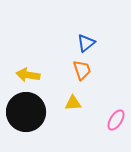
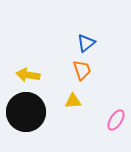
yellow triangle: moved 2 px up
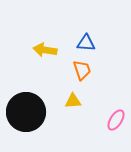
blue triangle: rotated 42 degrees clockwise
yellow arrow: moved 17 px right, 25 px up
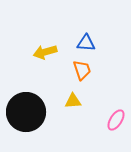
yellow arrow: moved 2 px down; rotated 25 degrees counterclockwise
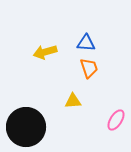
orange trapezoid: moved 7 px right, 2 px up
black circle: moved 15 px down
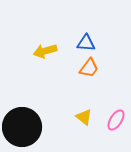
yellow arrow: moved 1 px up
orange trapezoid: rotated 55 degrees clockwise
yellow triangle: moved 11 px right, 16 px down; rotated 42 degrees clockwise
black circle: moved 4 px left
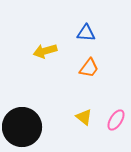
blue triangle: moved 10 px up
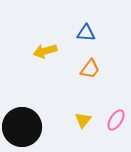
orange trapezoid: moved 1 px right, 1 px down
yellow triangle: moved 1 px left, 3 px down; rotated 30 degrees clockwise
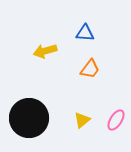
blue triangle: moved 1 px left
yellow triangle: moved 1 px left; rotated 12 degrees clockwise
black circle: moved 7 px right, 9 px up
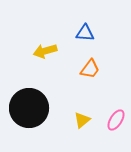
black circle: moved 10 px up
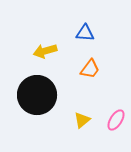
black circle: moved 8 px right, 13 px up
